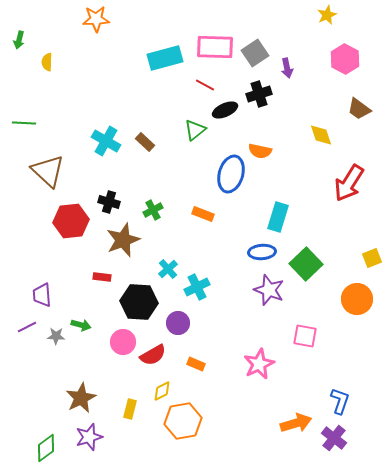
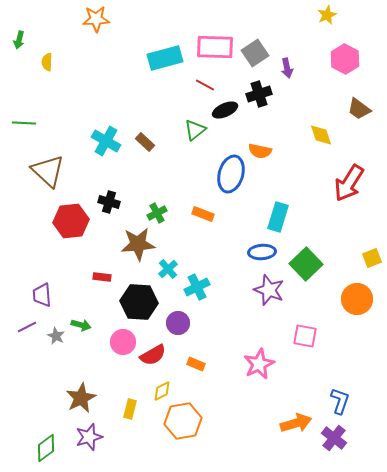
green cross at (153, 210): moved 4 px right, 3 px down
brown star at (123, 240): moved 15 px right, 4 px down; rotated 16 degrees clockwise
gray star at (56, 336): rotated 24 degrees clockwise
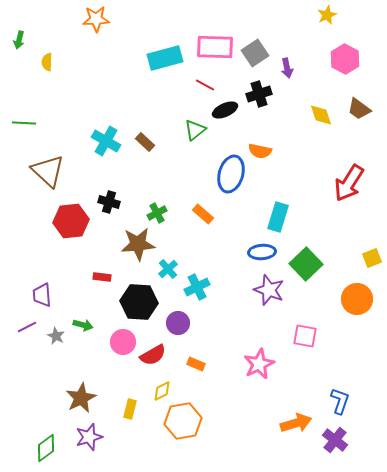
yellow diamond at (321, 135): moved 20 px up
orange rectangle at (203, 214): rotated 20 degrees clockwise
green arrow at (81, 325): moved 2 px right
purple cross at (334, 438): moved 1 px right, 2 px down
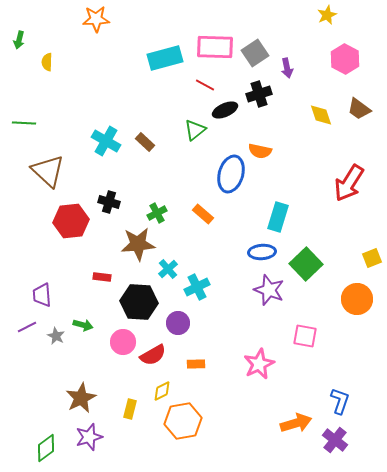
orange rectangle at (196, 364): rotated 24 degrees counterclockwise
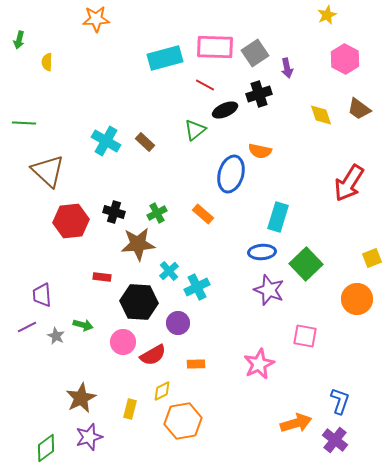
black cross at (109, 202): moved 5 px right, 10 px down
cyan cross at (168, 269): moved 1 px right, 2 px down
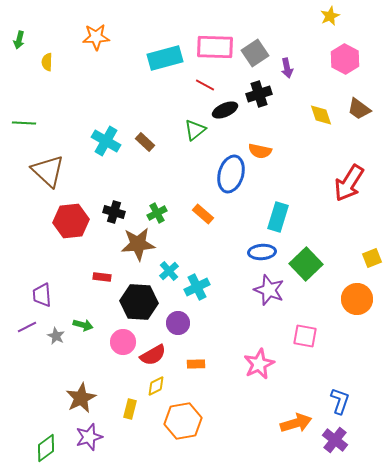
yellow star at (327, 15): moved 3 px right, 1 px down
orange star at (96, 19): moved 18 px down
yellow diamond at (162, 391): moved 6 px left, 5 px up
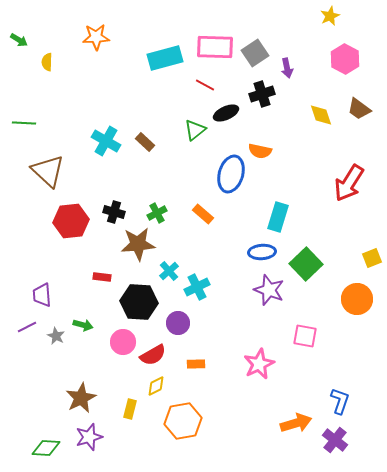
green arrow at (19, 40): rotated 72 degrees counterclockwise
black cross at (259, 94): moved 3 px right
black ellipse at (225, 110): moved 1 px right, 3 px down
green diamond at (46, 448): rotated 40 degrees clockwise
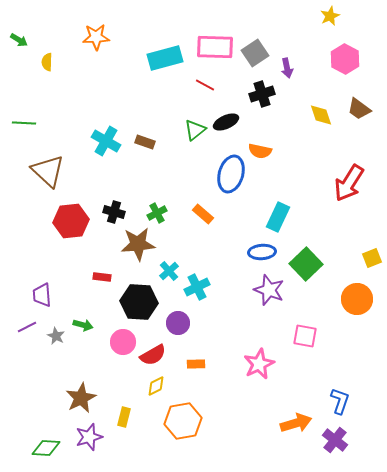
black ellipse at (226, 113): moved 9 px down
brown rectangle at (145, 142): rotated 24 degrees counterclockwise
cyan rectangle at (278, 217): rotated 8 degrees clockwise
yellow rectangle at (130, 409): moved 6 px left, 8 px down
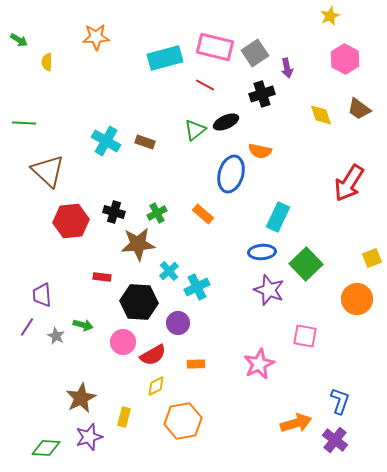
pink rectangle at (215, 47): rotated 12 degrees clockwise
purple line at (27, 327): rotated 30 degrees counterclockwise
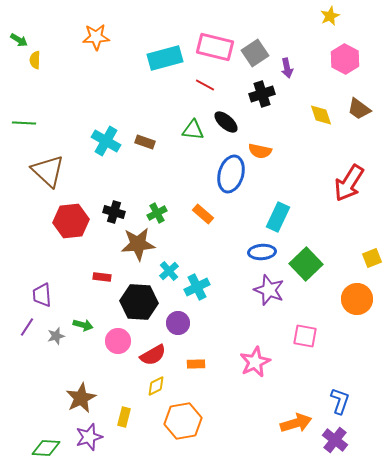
yellow semicircle at (47, 62): moved 12 px left, 2 px up
black ellipse at (226, 122): rotated 65 degrees clockwise
green triangle at (195, 130): moved 2 px left; rotated 45 degrees clockwise
gray star at (56, 336): rotated 30 degrees clockwise
pink circle at (123, 342): moved 5 px left, 1 px up
pink star at (259, 364): moved 4 px left, 2 px up
